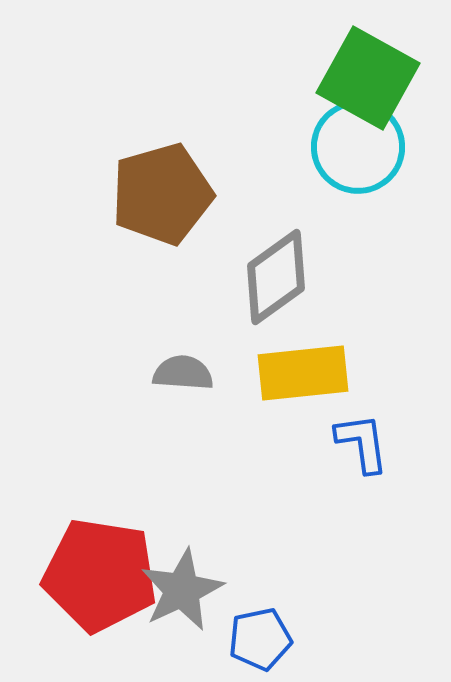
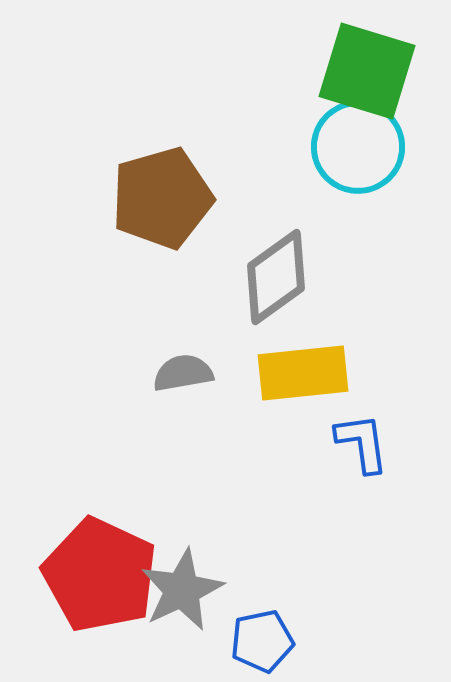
green square: moved 1 px left, 7 px up; rotated 12 degrees counterclockwise
brown pentagon: moved 4 px down
gray semicircle: rotated 14 degrees counterclockwise
red pentagon: rotated 16 degrees clockwise
blue pentagon: moved 2 px right, 2 px down
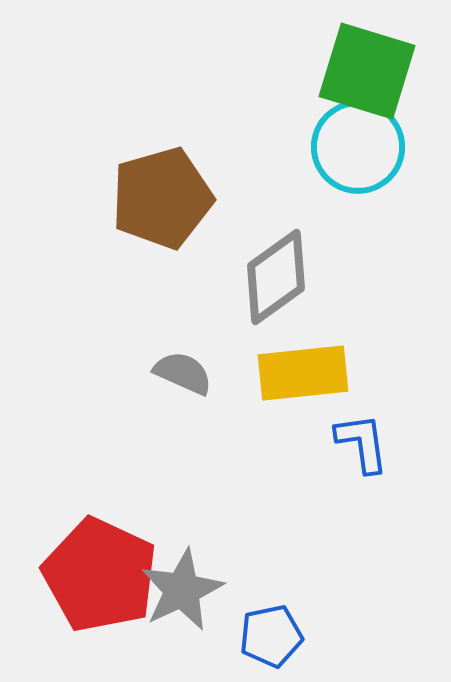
gray semicircle: rotated 34 degrees clockwise
blue pentagon: moved 9 px right, 5 px up
